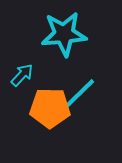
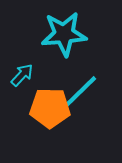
cyan line: moved 2 px right, 3 px up
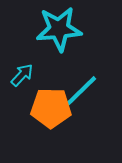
cyan star: moved 5 px left, 5 px up
orange pentagon: moved 1 px right
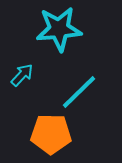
cyan line: moved 1 px left
orange pentagon: moved 26 px down
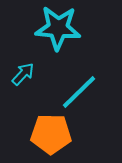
cyan star: moved 1 px left, 1 px up; rotated 9 degrees clockwise
cyan arrow: moved 1 px right, 1 px up
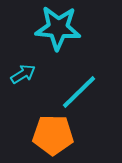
cyan arrow: rotated 15 degrees clockwise
orange pentagon: moved 2 px right, 1 px down
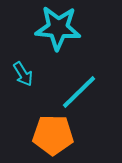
cyan arrow: rotated 90 degrees clockwise
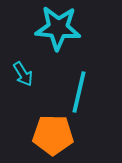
cyan line: rotated 33 degrees counterclockwise
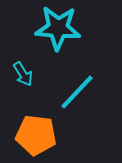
cyan line: moved 2 px left; rotated 30 degrees clockwise
orange pentagon: moved 17 px left; rotated 6 degrees clockwise
